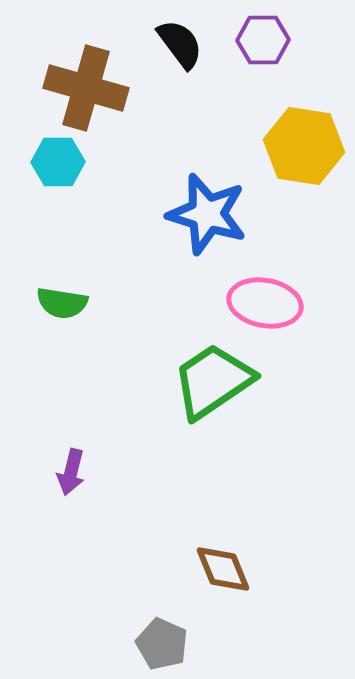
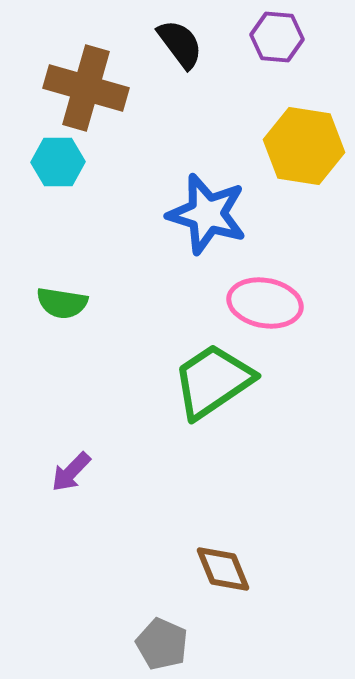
purple hexagon: moved 14 px right, 3 px up; rotated 6 degrees clockwise
purple arrow: rotated 30 degrees clockwise
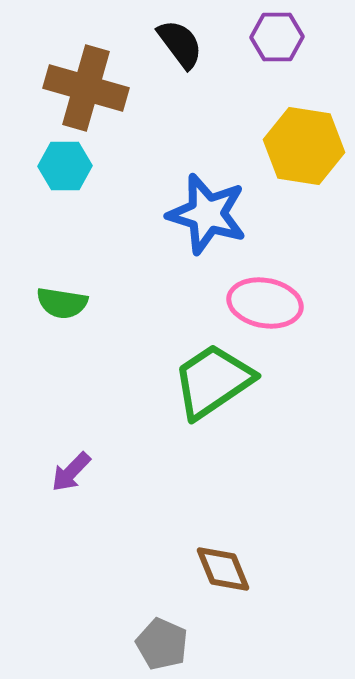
purple hexagon: rotated 6 degrees counterclockwise
cyan hexagon: moved 7 px right, 4 px down
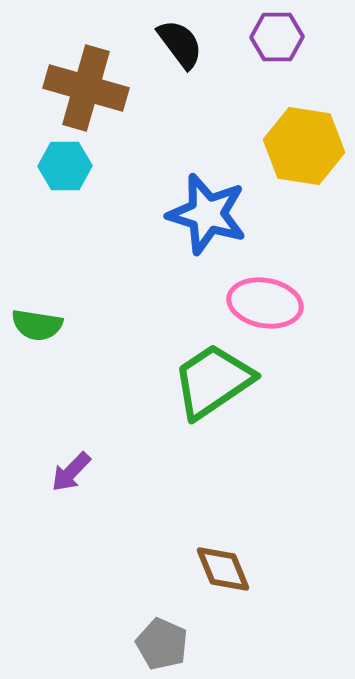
green semicircle: moved 25 px left, 22 px down
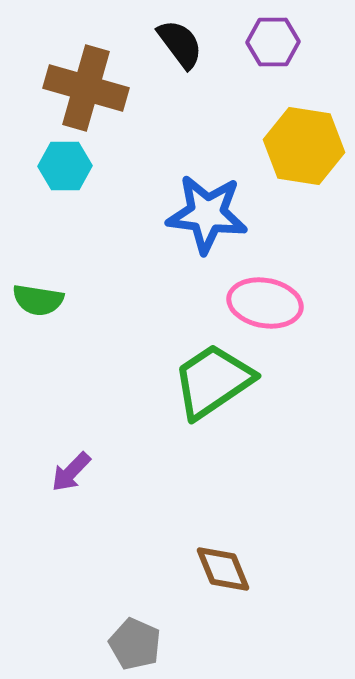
purple hexagon: moved 4 px left, 5 px down
blue star: rotated 10 degrees counterclockwise
green semicircle: moved 1 px right, 25 px up
gray pentagon: moved 27 px left
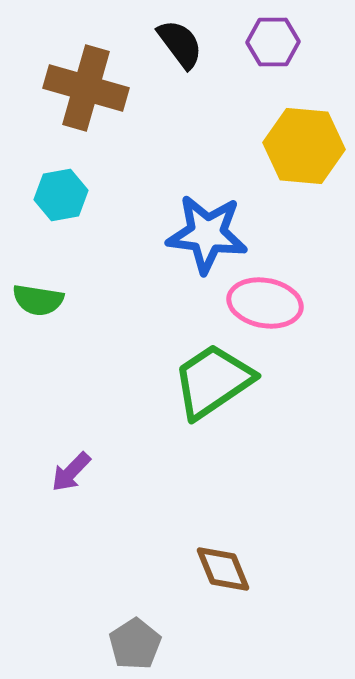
yellow hexagon: rotated 4 degrees counterclockwise
cyan hexagon: moved 4 px left, 29 px down; rotated 9 degrees counterclockwise
blue star: moved 20 px down
gray pentagon: rotated 15 degrees clockwise
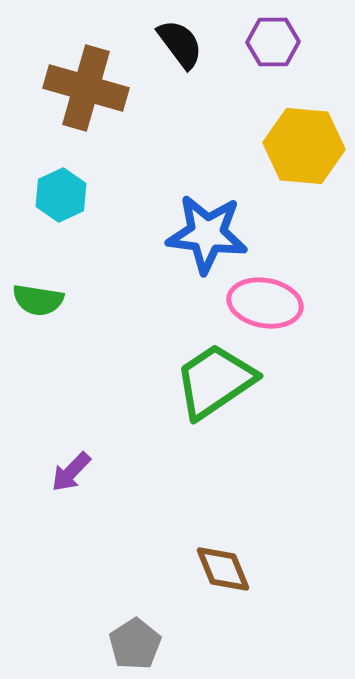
cyan hexagon: rotated 15 degrees counterclockwise
green trapezoid: moved 2 px right
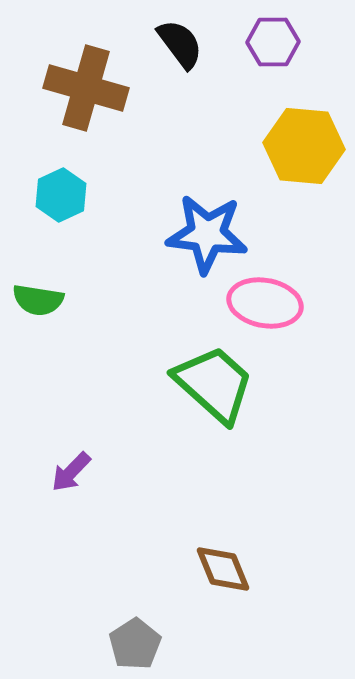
green trapezoid: moved 1 px left, 3 px down; rotated 76 degrees clockwise
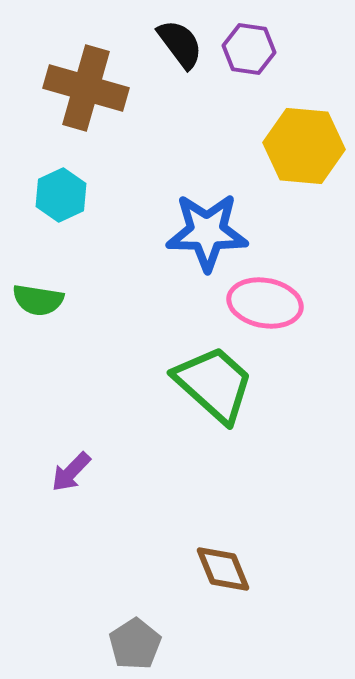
purple hexagon: moved 24 px left, 7 px down; rotated 9 degrees clockwise
blue star: moved 2 px up; rotated 6 degrees counterclockwise
